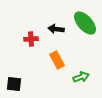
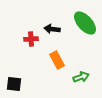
black arrow: moved 4 px left
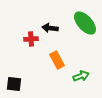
black arrow: moved 2 px left, 1 px up
green arrow: moved 1 px up
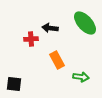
green arrow: moved 1 px down; rotated 28 degrees clockwise
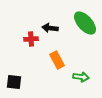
black square: moved 2 px up
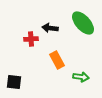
green ellipse: moved 2 px left
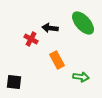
red cross: rotated 32 degrees clockwise
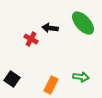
orange rectangle: moved 6 px left, 25 px down; rotated 54 degrees clockwise
black square: moved 2 px left, 3 px up; rotated 28 degrees clockwise
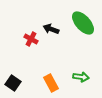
black arrow: moved 1 px right, 1 px down; rotated 14 degrees clockwise
black square: moved 1 px right, 4 px down
orange rectangle: moved 2 px up; rotated 54 degrees counterclockwise
